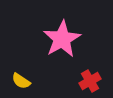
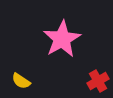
red cross: moved 8 px right
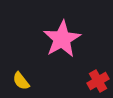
yellow semicircle: rotated 18 degrees clockwise
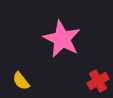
pink star: rotated 15 degrees counterclockwise
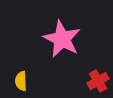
yellow semicircle: rotated 36 degrees clockwise
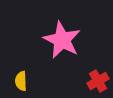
pink star: moved 1 px down
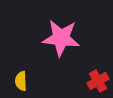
pink star: moved 1 px left, 2 px up; rotated 21 degrees counterclockwise
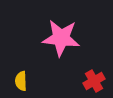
red cross: moved 4 px left
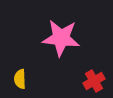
yellow semicircle: moved 1 px left, 2 px up
